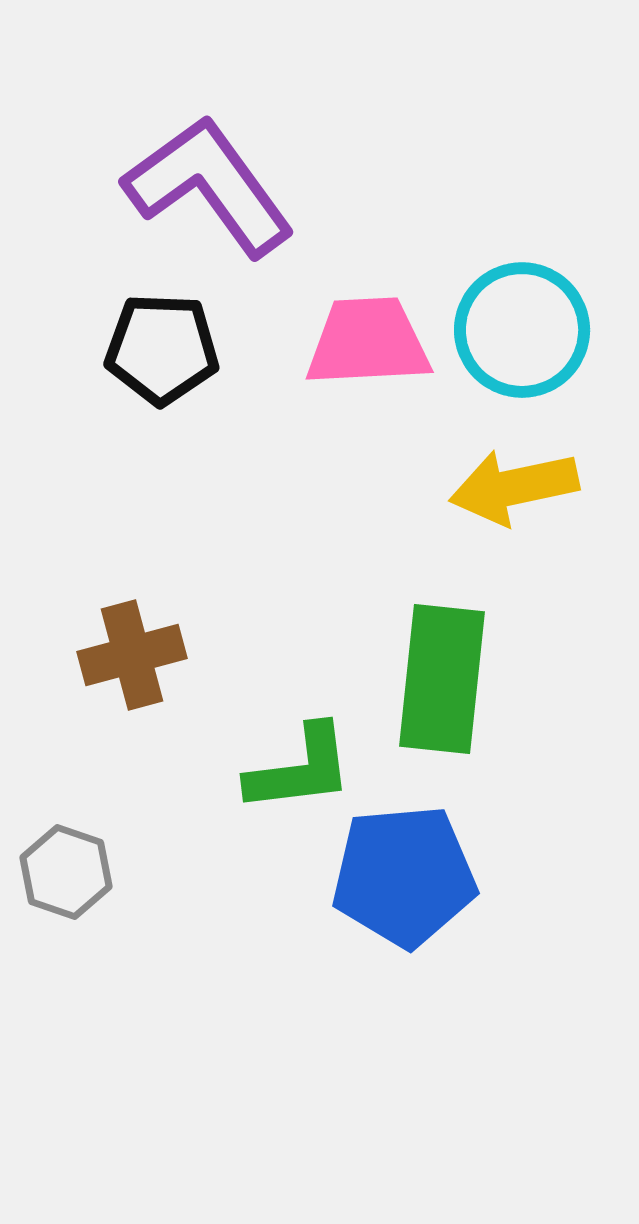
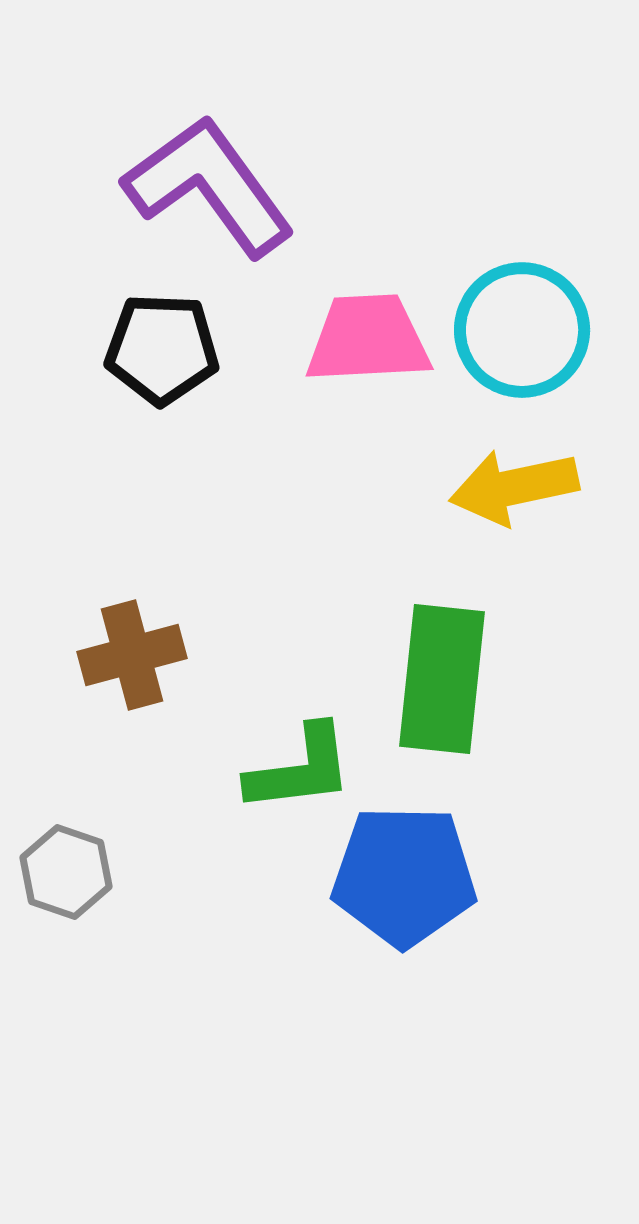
pink trapezoid: moved 3 px up
blue pentagon: rotated 6 degrees clockwise
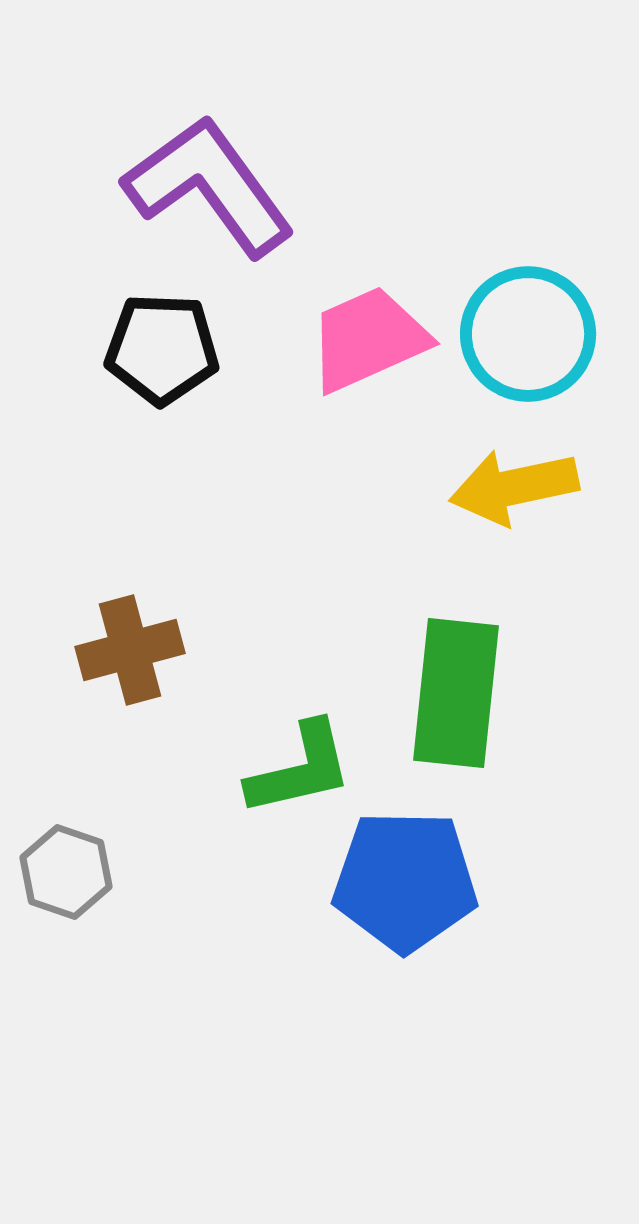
cyan circle: moved 6 px right, 4 px down
pink trapezoid: rotated 21 degrees counterclockwise
brown cross: moved 2 px left, 5 px up
green rectangle: moved 14 px right, 14 px down
green L-shape: rotated 6 degrees counterclockwise
blue pentagon: moved 1 px right, 5 px down
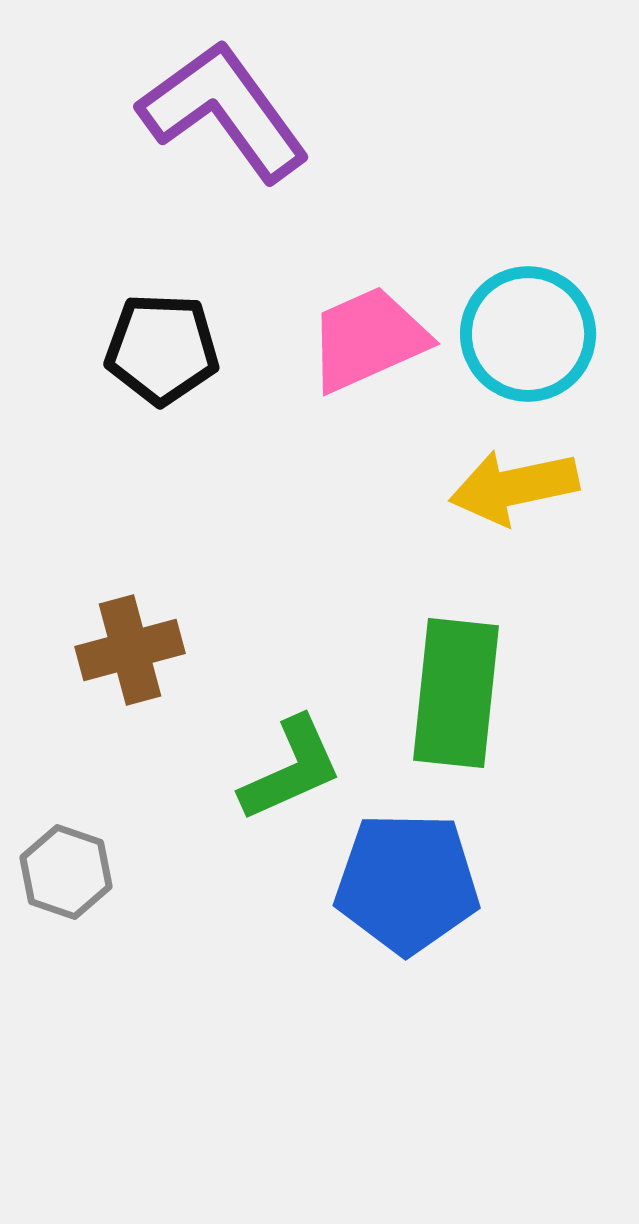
purple L-shape: moved 15 px right, 75 px up
green L-shape: moved 9 px left; rotated 11 degrees counterclockwise
blue pentagon: moved 2 px right, 2 px down
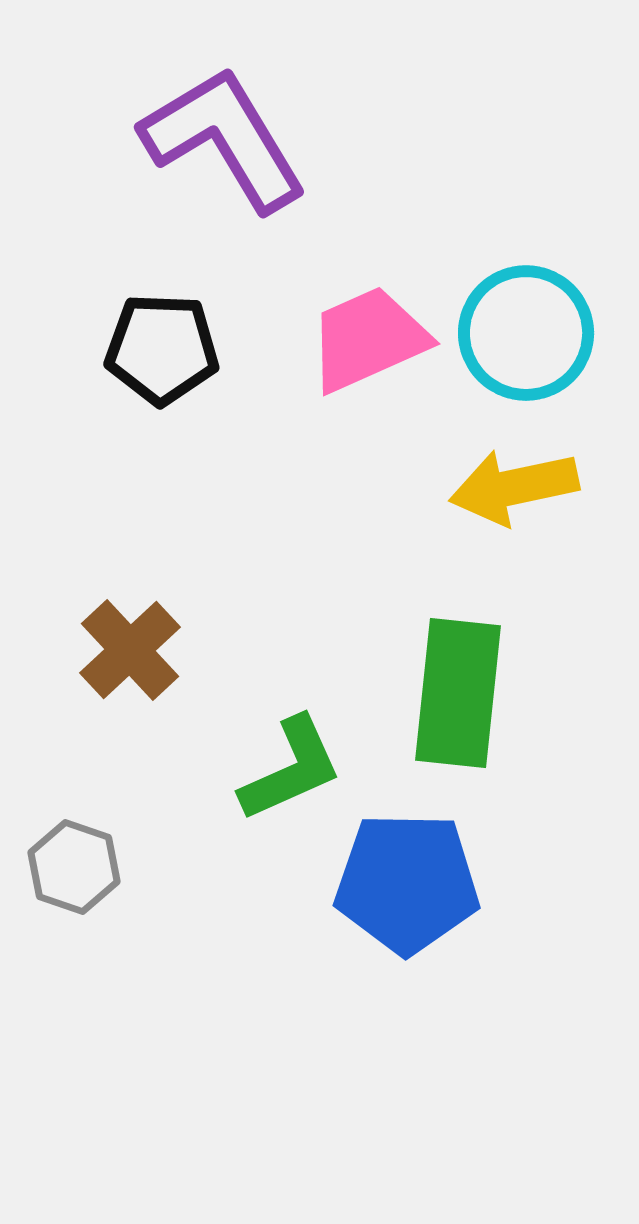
purple L-shape: moved 28 px down; rotated 5 degrees clockwise
cyan circle: moved 2 px left, 1 px up
brown cross: rotated 28 degrees counterclockwise
green rectangle: moved 2 px right
gray hexagon: moved 8 px right, 5 px up
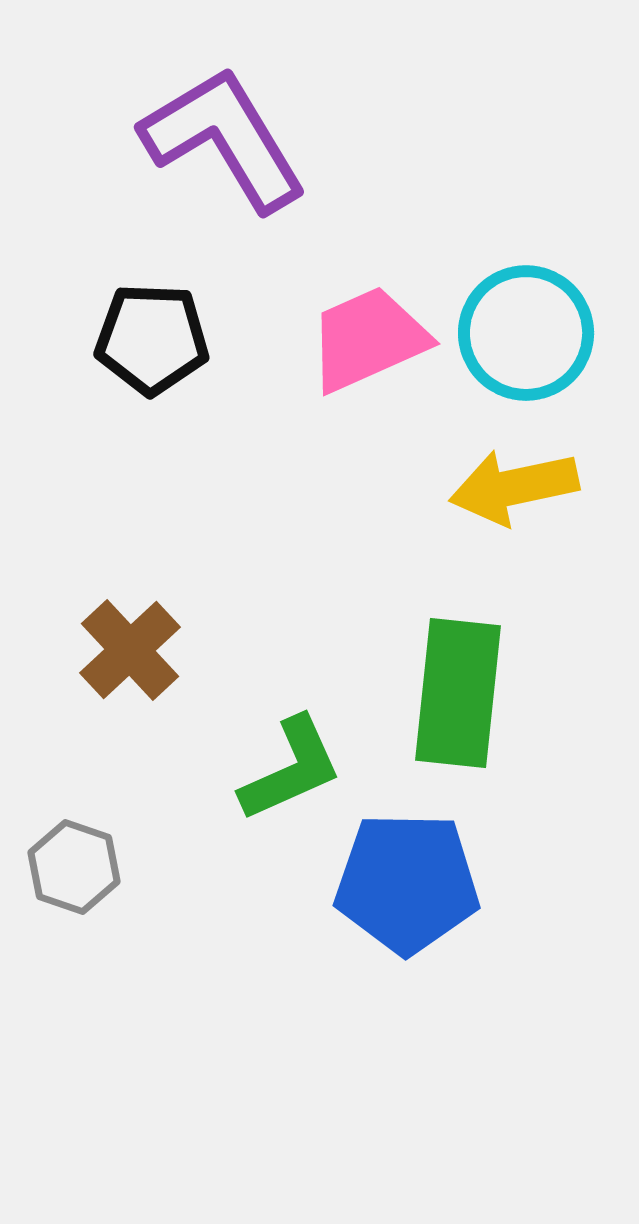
black pentagon: moved 10 px left, 10 px up
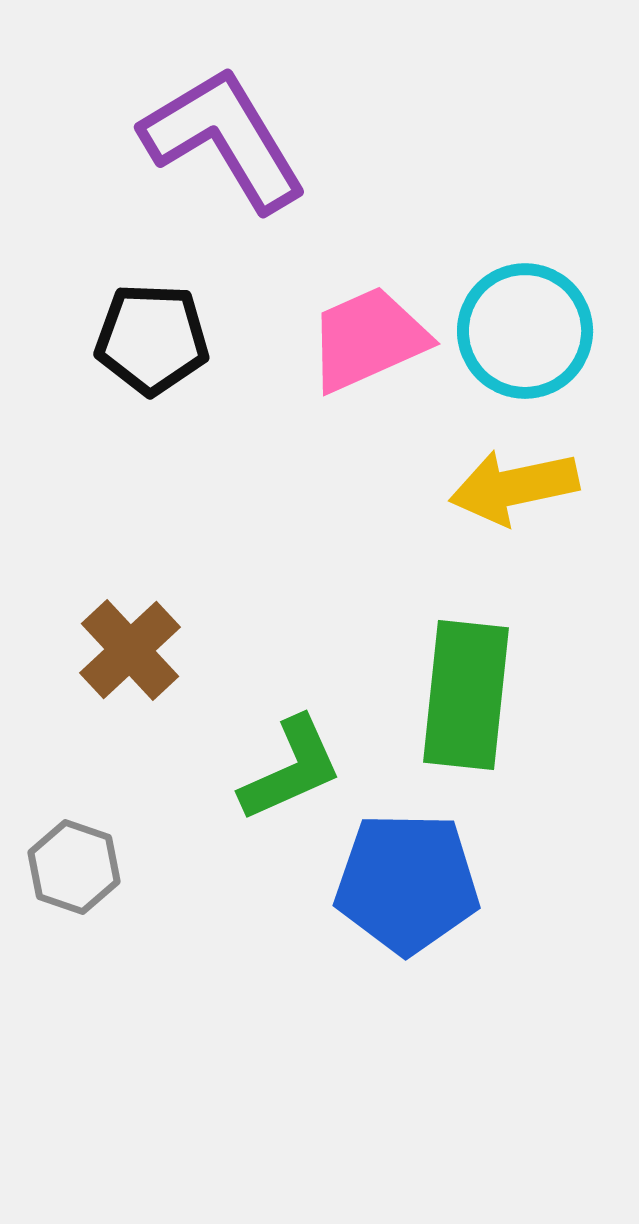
cyan circle: moved 1 px left, 2 px up
green rectangle: moved 8 px right, 2 px down
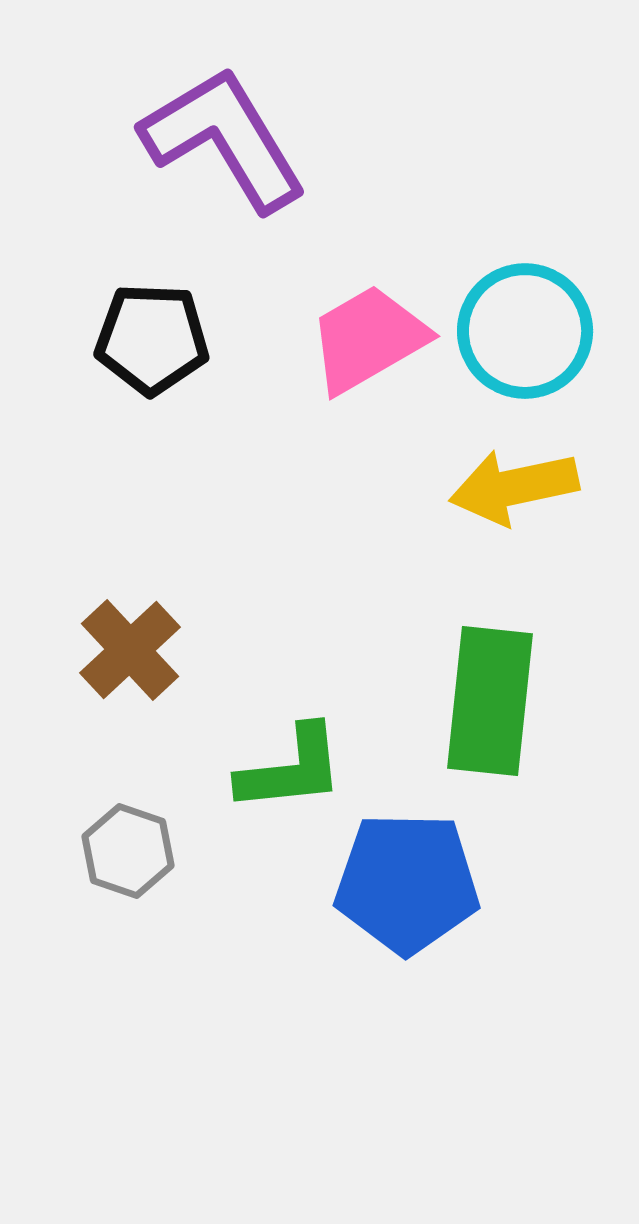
pink trapezoid: rotated 6 degrees counterclockwise
green rectangle: moved 24 px right, 6 px down
green L-shape: rotated 18 degrees clockwise
gray hexagon: moved 54 px right, 16 px up
